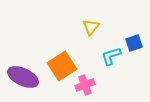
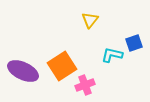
yellow triangle: moved 1 px left, 7 px up
cyan L-shape: moved 1 px right, 1 px up; rotated 30 degrees clockwise
purple ellipse: moved 6 px up
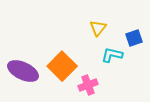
yellow triangle: moved 8 px right, 8 px down
blue square: moved 5 px up
orange square: rotated 12 degrees counterclockwise
pink cross: moved 3 px right
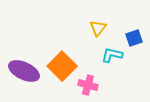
purple ellipse: moved 1 px right
pink cross: rotated 36 degrees clockwise
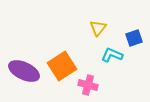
cyan L-shape: rotated 10 degrees clockwise
orange square: rotated 12 degrees clockwise
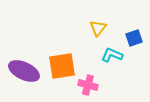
orange square: rotated 24 degrees clockwise
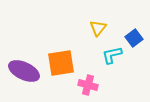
blue square: rotated 18 degrees counterclockwise
cyan L-shape: rotated 35 degrees counterclockwise
orange square: moved 1 px left, 3 px up
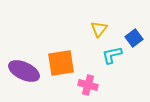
yellow triangle: moved 1 px right, 1 px down
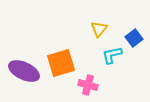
orange square: rotated 8 degrees counterclockwise
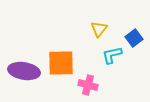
orange square: rotated 16 degrees clockwise
purple ellipse: rotated 16 degrees counterclockwise
